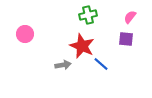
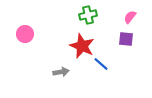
gray arrow: moved 2 px left, 7 px down
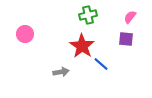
red star: rotated 10 degrees clockwise
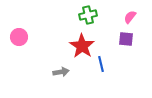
pink circle: moved 6 px left, 3 px down
blue line: rotated 35 degrees clockwise
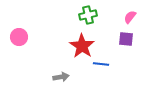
blue line: rotated 70 degrees counterclockwise
gray arrow: moved 5 px down
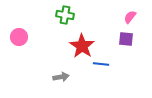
green cross: moved 23 px left; rotated 24 degrees clockwise
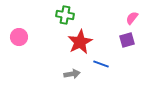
pink semicircle: moved 2 px right, 1 px down
purple square: moved 1 px right, 1 px down; rotated 21 degrees counterclockwise
red star: moved 2 px left, 4 px up; rotated 10 degrees clockwise
blue line: rotated 14 degrees clockwise
gray arrow: moved 11 px right, 3 px up
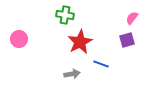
pink circle: moved 2 px down
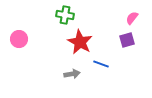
red star: rotated 15 degrees counterclockwise
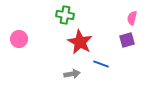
pink semicircle: rotated 24 degrees counterclockwise
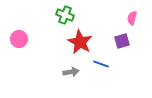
green cross: rotated 12 degrees clockwise
purple square: moved 5 px left, 1 px down
gray arrow: moved 1 px left, 2 px up
